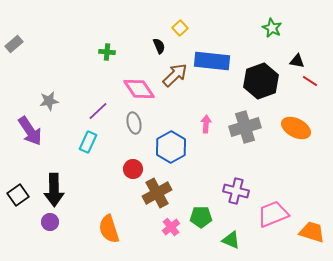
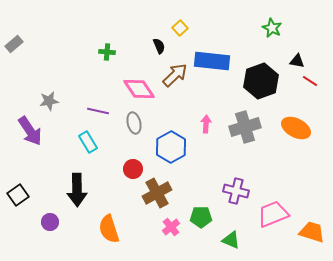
purple line: rotated 55 degrees clockwise
cyan rectangle: rotated 55 degrees counterclockwise
black arrow: moved 23 px right
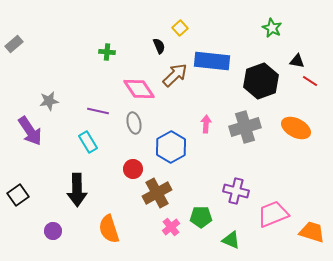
purple circle: moved 3 px right, 9 px down
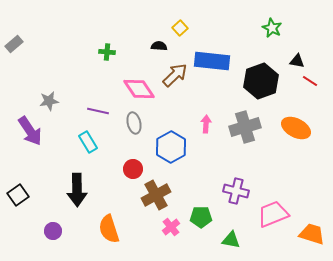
black semicircle: rotated 63 degrees counterclockwise
brown cross: moved 1 px left, 2 px down
orange trapezoid: moved 2 px down
green triangle: rotated 12 degrees counterclockwise
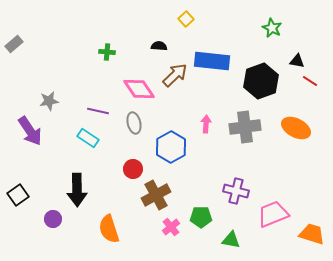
yellow square: moved 6 px right, 9 px up
gray cross: rotated 8 degrees clockwise
cyan rectangle: moved 4 px up; rotated 25 degrees counterclockwise
purple circle: moved 12 px up
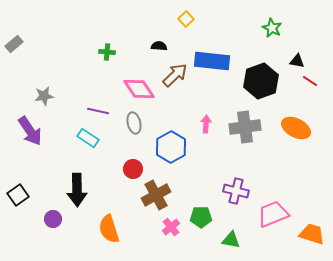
gray star: moved 5 px left, 5 px up
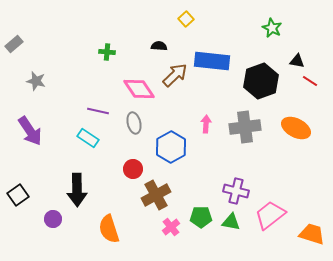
gray star: moved 8 px left, 15 px up; rotated 24 degrees clockwise
pink trapezoid: moved 3 px left, 1 px down; rotated 16 degrees counterclockwise
green triangle: moved 18 px up
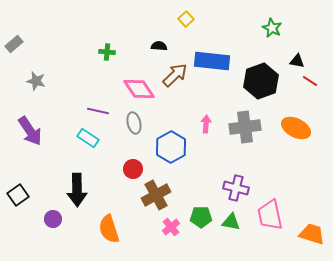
purple cross: moved 3 px up
pink trapezoid: rotated 64 degrees counterclockwise
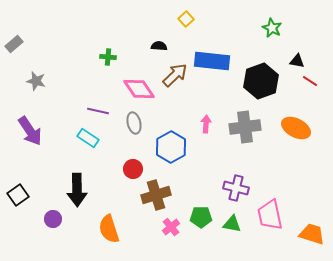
green cross: moved 1 px right, 5 px down
brown cross: rotated 12 degrees clockwise
green triangle: moved 1 px right, 2 px down
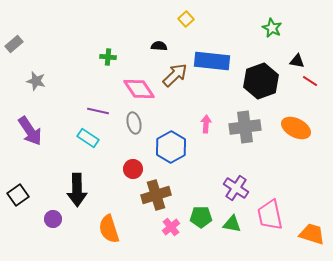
purple cross: rotated 20 degrees clockwise
